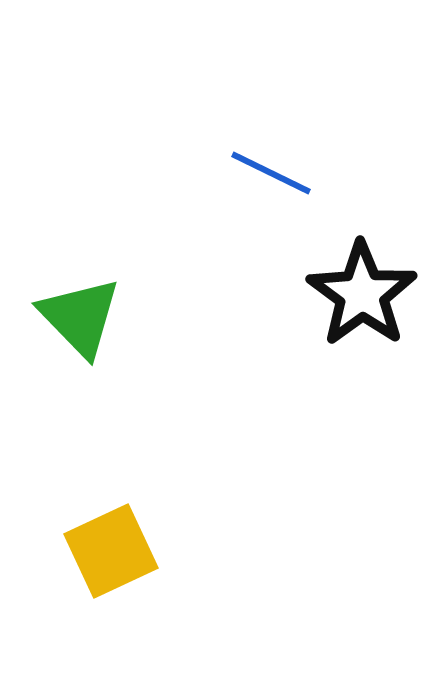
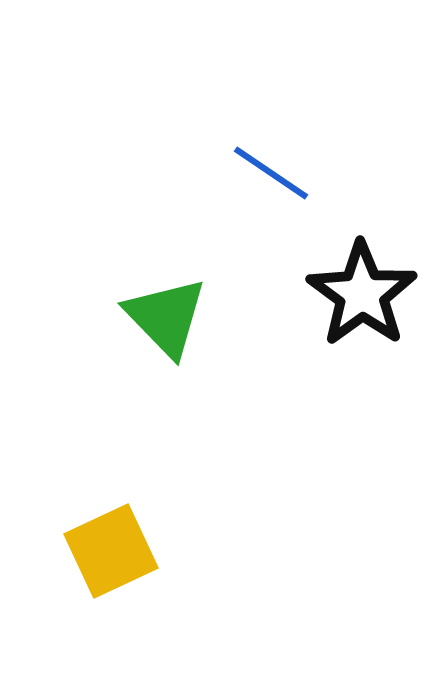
blue line: rotated 8 degrees clockwise
green triangle: moved 86 px right
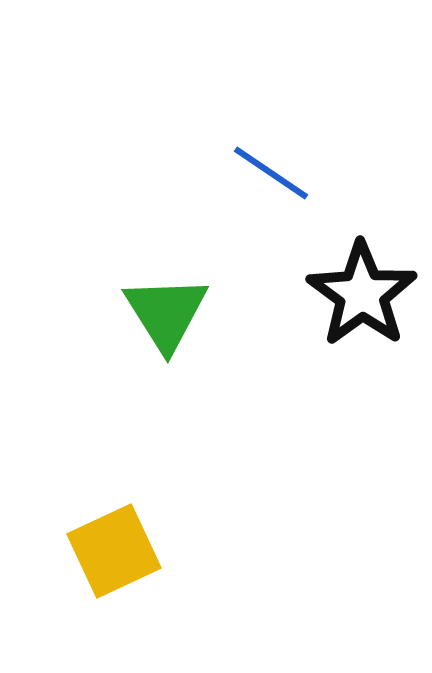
green triangle: moved 4 px up; rotated 12 degrees clockwise
yellow square: moved 3 px right
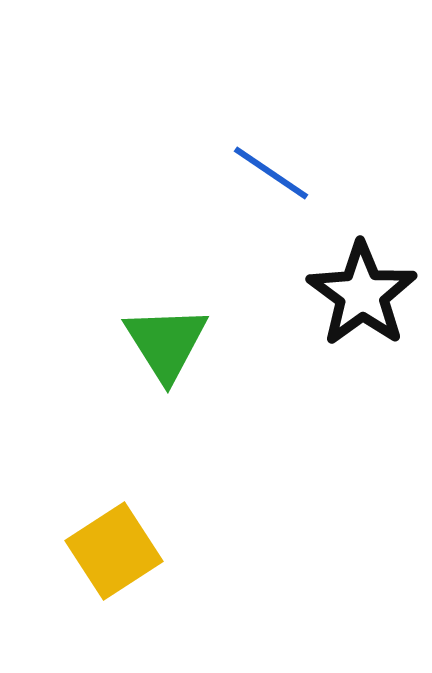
green triangle: moved 30 px down
yellow square: rotated 8 degrees counterclockwise
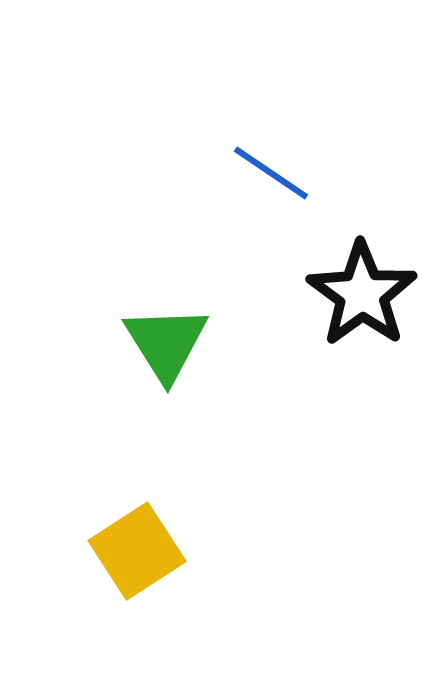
yellow square: moved 23 px right
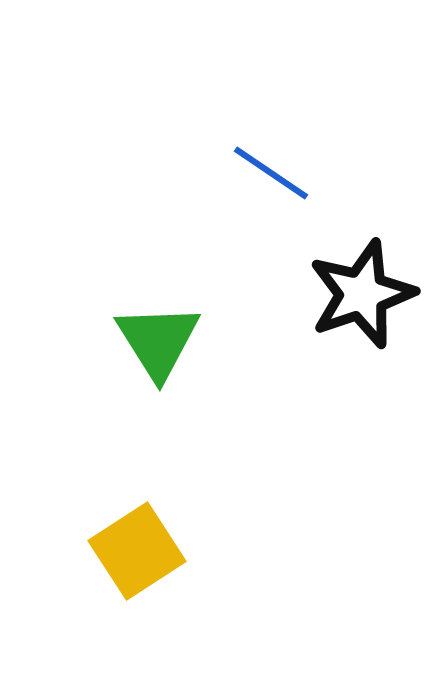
black star: rotated 17 degrees clockwise
green triangle: moved 8 px left, 2 px up
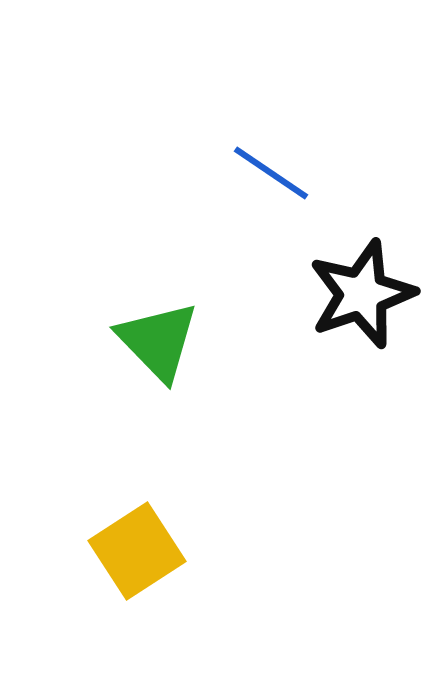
green triangle: rotated 12 degrees counterclockwise
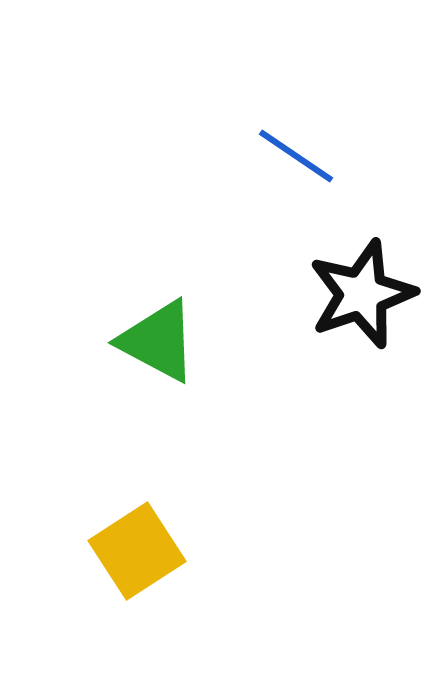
blue line: moved 25 px right, 17 px up
green triangle: rotated 18 degrees counterclockwise
